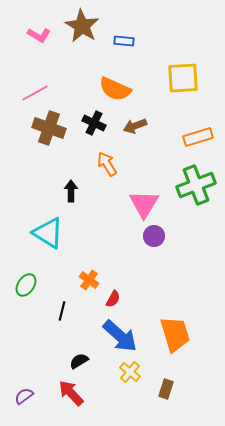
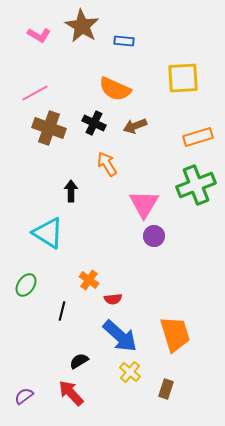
red semicircle: rotated 54 degrees clockwise
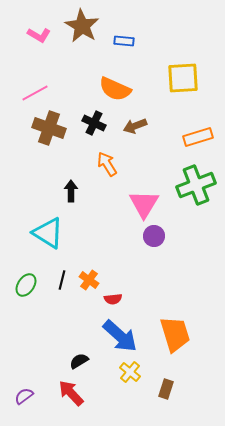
black line: moved 31 px up
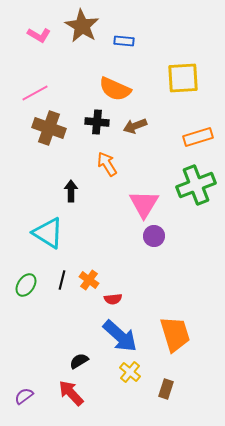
black cross: moved 3 px right, 1 px up; rotated 20 degrees counterclockwise
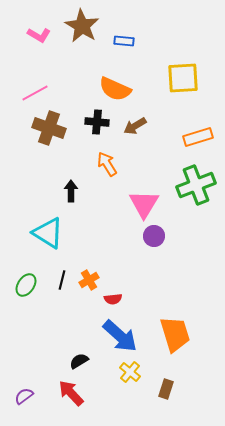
brown arrow: rotated 10 degrees counterclockwise
orange cross: rotated 24 degrees clockwise
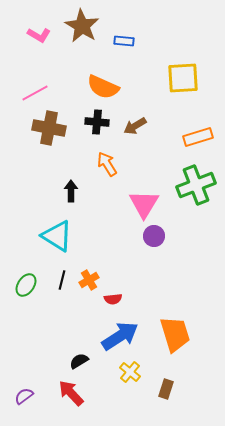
orange semicircle: moved 12 px left, 2 px up
brown cross: rotated 8 degrees counterclockwise
cyan triangle: moved 9 px right, 3 px down
blue arrow: rotated 75 degrees counterclockwise
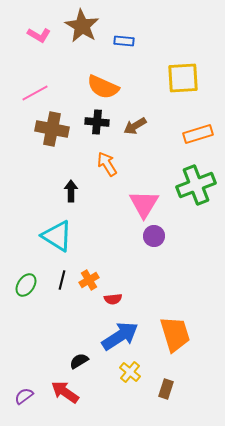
brown cross: moved 3 px right, 1 px down
orange rectangle: moved 3 px up
red arrow: moved 6 px left, 1 px up; rotated 12 degrees counterclockwise
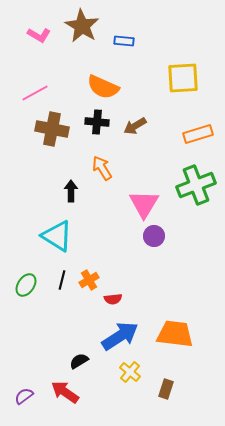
orange arrow: moved 5 px left, 4 px down
orange trapezoid: rotated 66 degrees counterclockwise
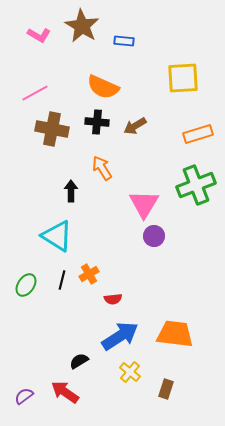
orange cross: moved 6 px up
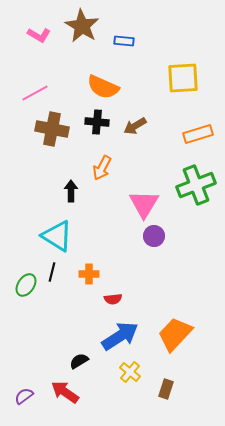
orange arrow: rotated 120 degrees counterclockwise
orange cross: rotated 30 degrees clockwise
black line: moved 10 px left, 8 px up
orange trapezoid: rotated 54 degrees counterclockwise
